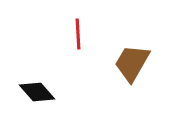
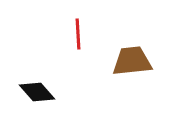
brown trapezoid: moved 2 px up; rotated 54 degrees clockwise
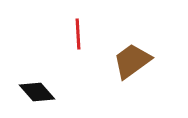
brown trapezoid: rotated 30 degrees counterclockwise
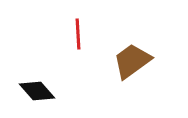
black diamond: moved 1 px up
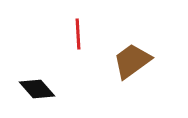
black diamond: moved 2 px up
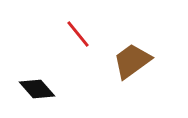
red line: rotated 36 degrees counterclockwise
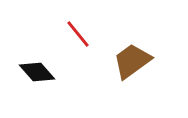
black diamond: moved 17 px up
